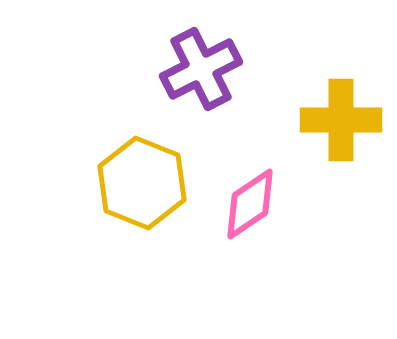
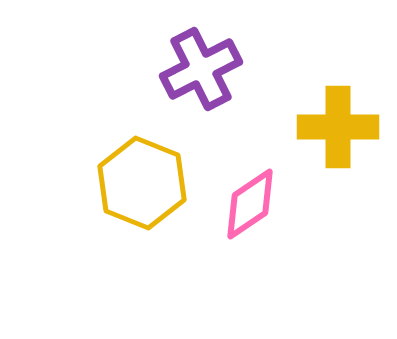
yellow cross: moved 3 px left, 7 px down
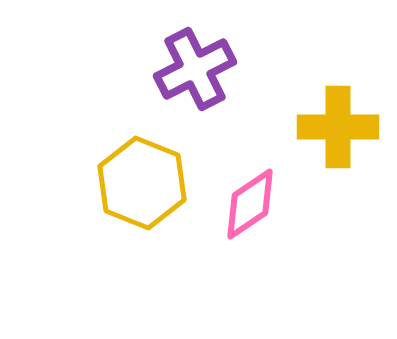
purple cross: moved 6 px left
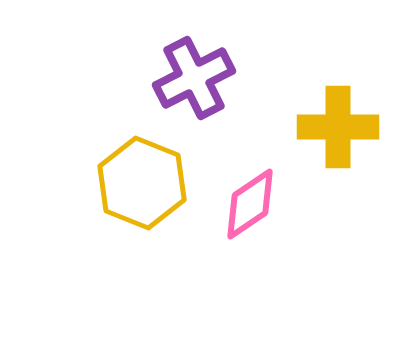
purple cross: moved 1 px left, 9 px down
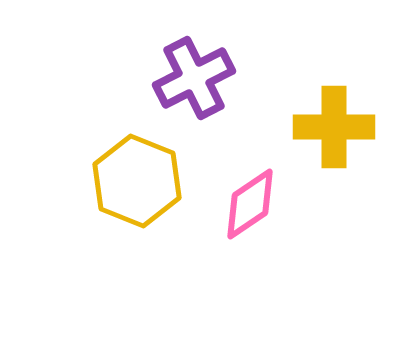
yellow cross: moved 4 px left
yellow hexagon: moved 5 px left, 2 px up
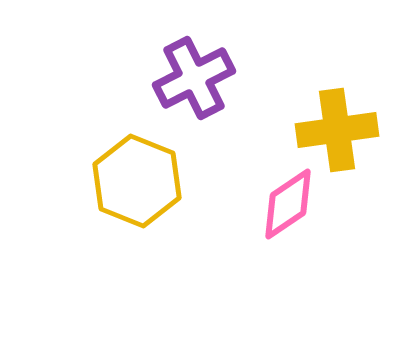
yellow cross: moved 3 px right, 3 px down; rotated 8 degrees counterclockwise
pink diamond: moved 38 px right
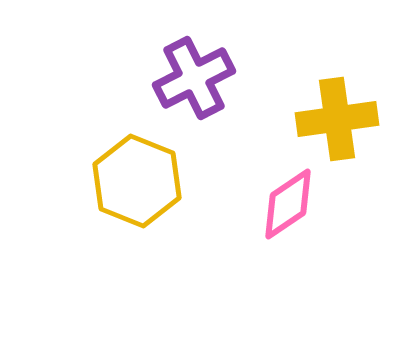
yellow cross: moved 11 px up
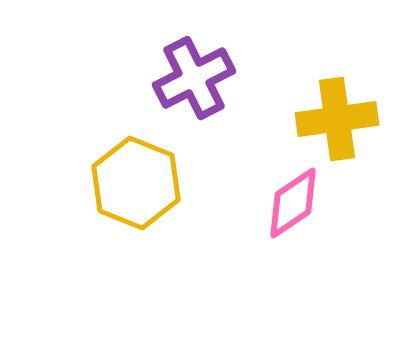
yellow hexagon: moved 1 px left, 2 px down
pink diamond: moved 5 px right, 1 px up
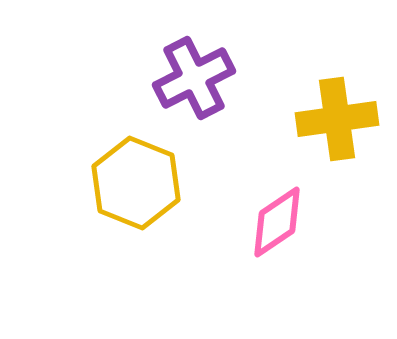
pink diamond: moved 16 px left, 19 px down
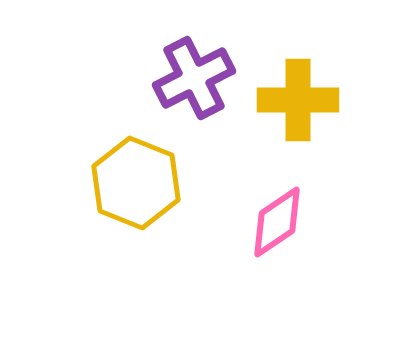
yellow cross: moved 39 px left, 19 px up; rotated 8 degrees clockwise
